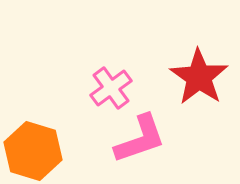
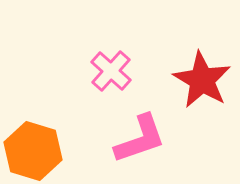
red star: moved 3 px right, 3 px down; rotated 4 degrees counterclockwise
pink cross: moved 17 px up; rotated 12 degrees counterclockwise
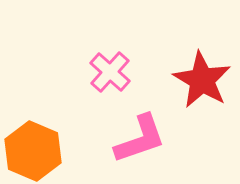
pink cross: moved 1 px left, 1 px down
orange hexagon: rotated 6 degrees clockwise
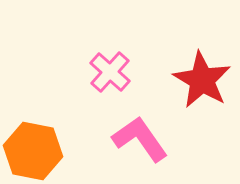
pink L-shape: rotated 106 degrees counterclockwise
orange hexagon: rotated 12 degrees counterclockwise
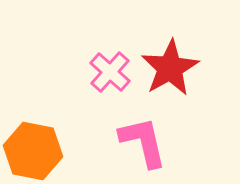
red star: moved 32 px left, 12 px up; rotated 12 degrees clockwise
pink L-shape: moved 3 px right, 3 px down; rotated 22 degrees clockwise
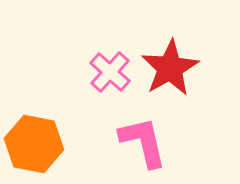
orange hexagon: moved 1 px right, 7 px up
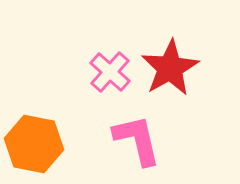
pink L-shape: moved 6 px left, 2 px up
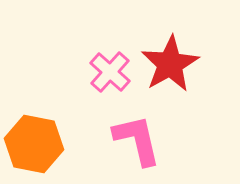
red star: moved 4 px up
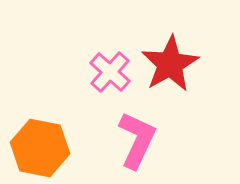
pink L-shape: rotated 38 degrees clockwise
orange hexagon: moved 6 px right, 4 px down
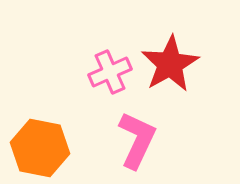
pink cross: rotated 24 degrees clockwise
